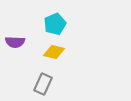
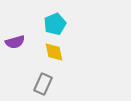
purple semicircle: rotated 18 degrees counterclockwise
yellow diamond: rotated 65 degrees clockwise
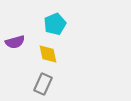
yellow diamond: moved 6 px left, 2 px down
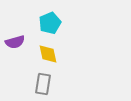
cyan pentagon: moved 5 px left, 1 px up
gray rectangle: rotated 15 degrees counterclockwise
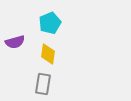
yellow diamond: rotated 20 degrees clockwise
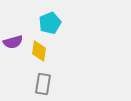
purple semicircle: moved 2 px left
yellow diamond: moved 9 px left, 3 px up
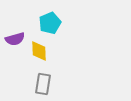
purple semicircle: moved 2 px right, 3 px up
yellow diamond: rotated 10 degrees counterclockwise
